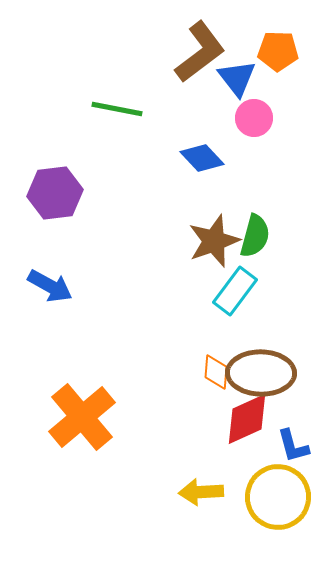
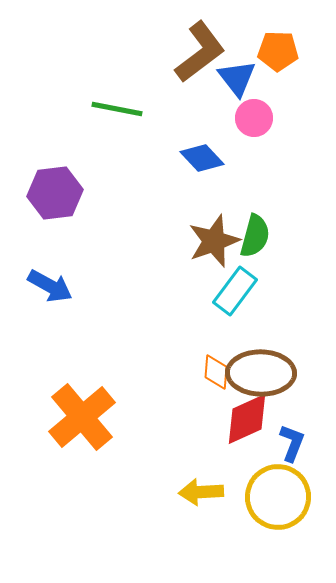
blue L-shape: moved 1 px left, 3 px up; rotated 144 degrees counterclockwise
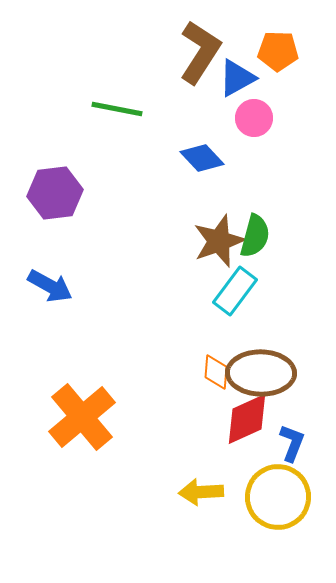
brown L-shape: rotated 20 degrees counterclockwise
blue triangle: rotated 39 degrees clockwise
brown star: moved 5 px right
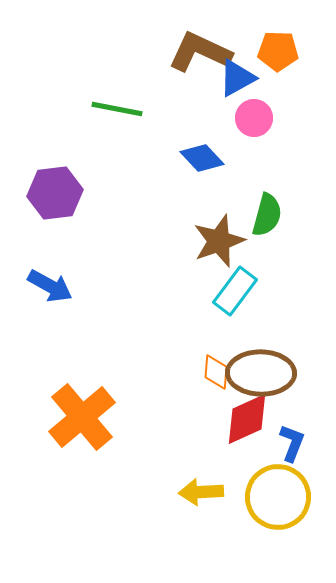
brown L-shape: rotated 98 degrees counterclockwise
green semicircle: moved 12 px right, 21 px up
